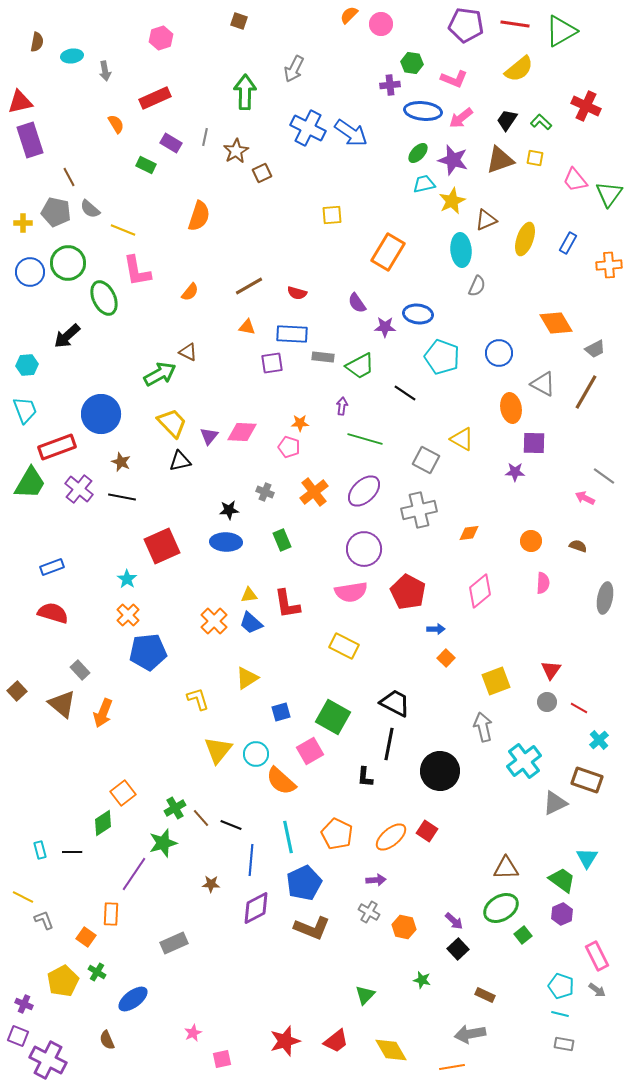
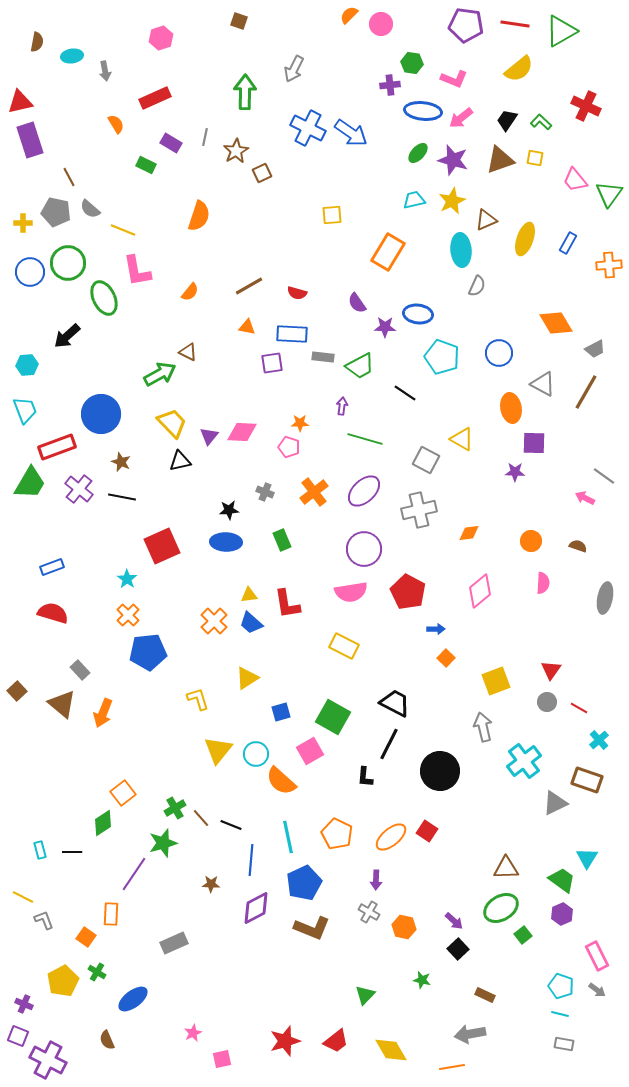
cyan trapezoid at (424, 184): moved 10 px left, 16 px down
black line at (389, 744): rotated 16 degrees clockwise
purple arrow at (376, 880): rotated 96 degrees clockwise
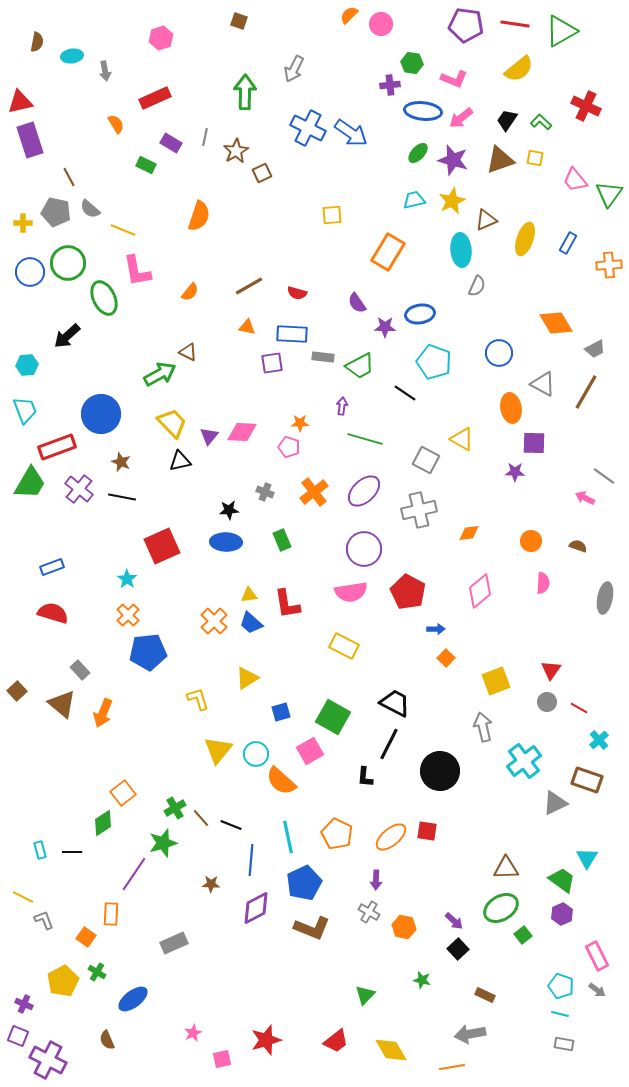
blue ellipse at (418, 314): moved 2 px right; rotated 16 degrees counterclockwise
cyan pentagon at (442, 357): moved 8 px left, 5 px down
red square at (427, 831): rotated 25 degrees counterclockwise
red star at (285, 1041): moved 19 px left, 1 px up
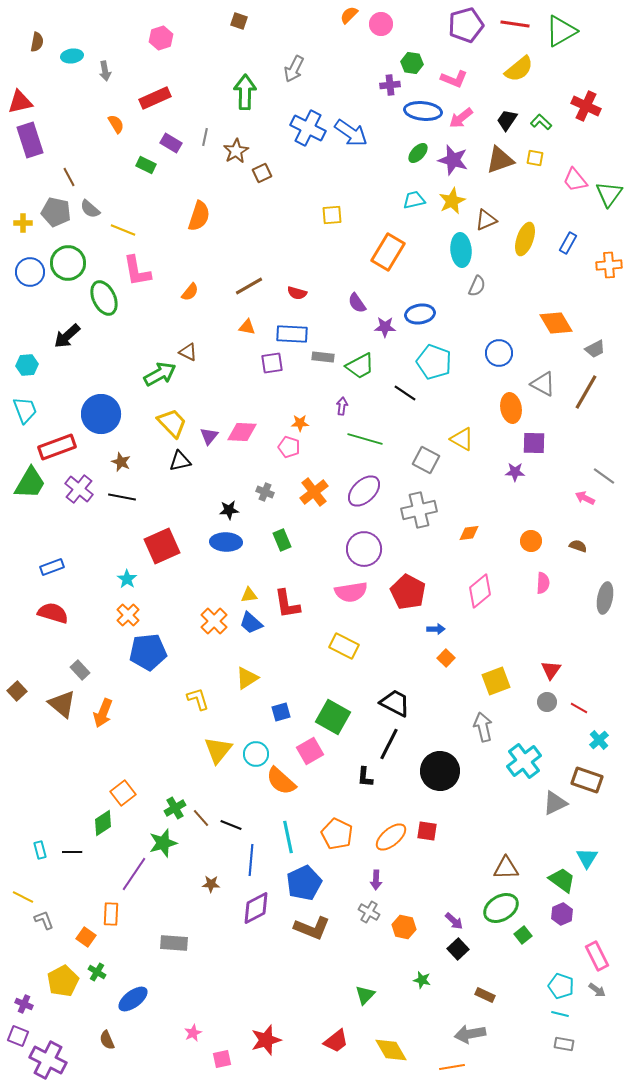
purple pentagon at (466, 25): rotated 24 degrees counterclockwise
gray rectangle at (174, 943): rotated 28 degrees clockwise
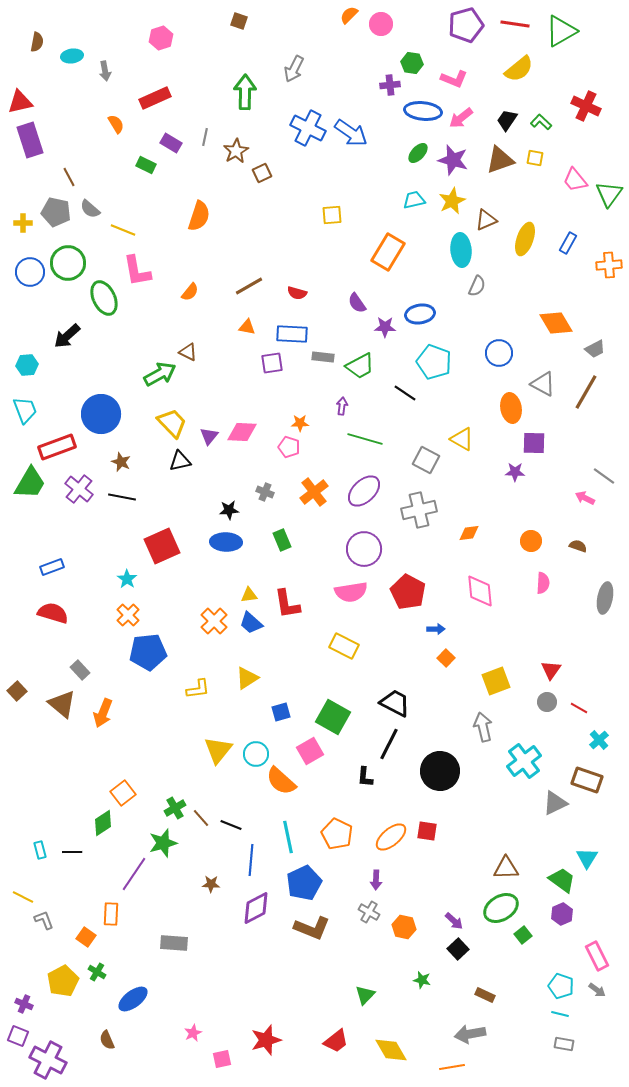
pink diamond at (480, 591): rotated 56 degrees counterclockwise
yellow L-shape at (198, 699): moved 10 px up; rotated 100 degrees clockwise
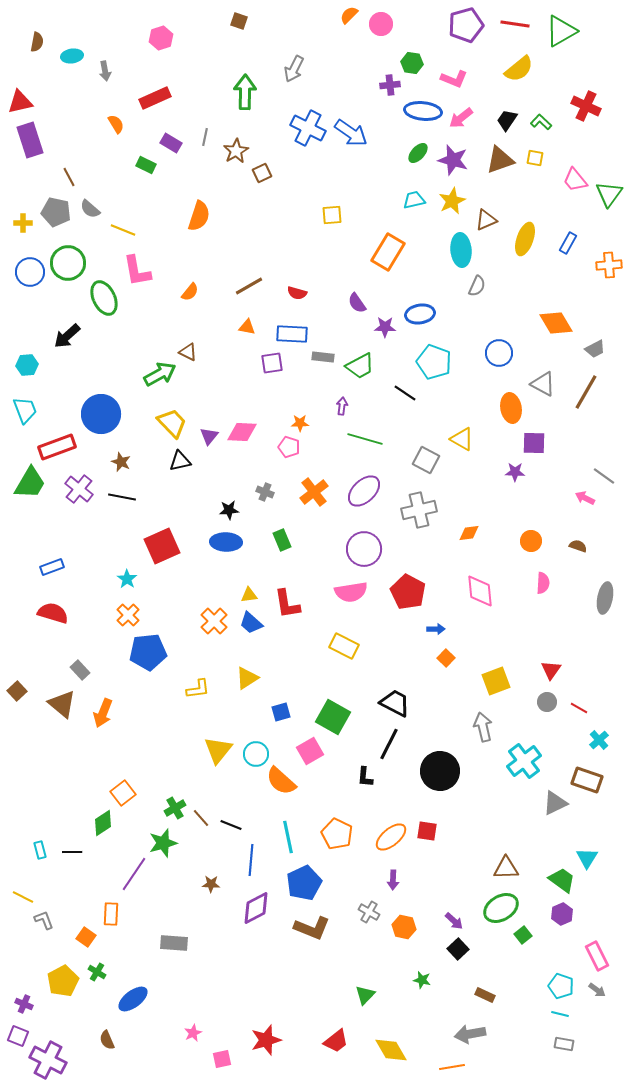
purple arrow at (376, 880): moved 17 px right
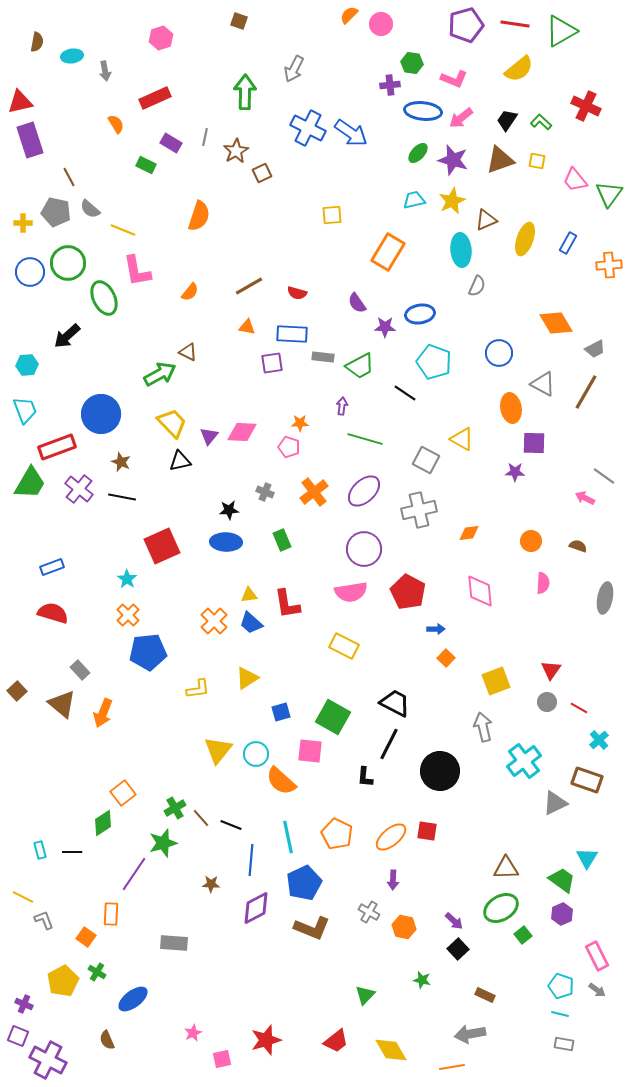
yellow square at (535, 158): moved 2 px right, 3 px down
pink square at (310, 751): rotated 36 degrees clockwise
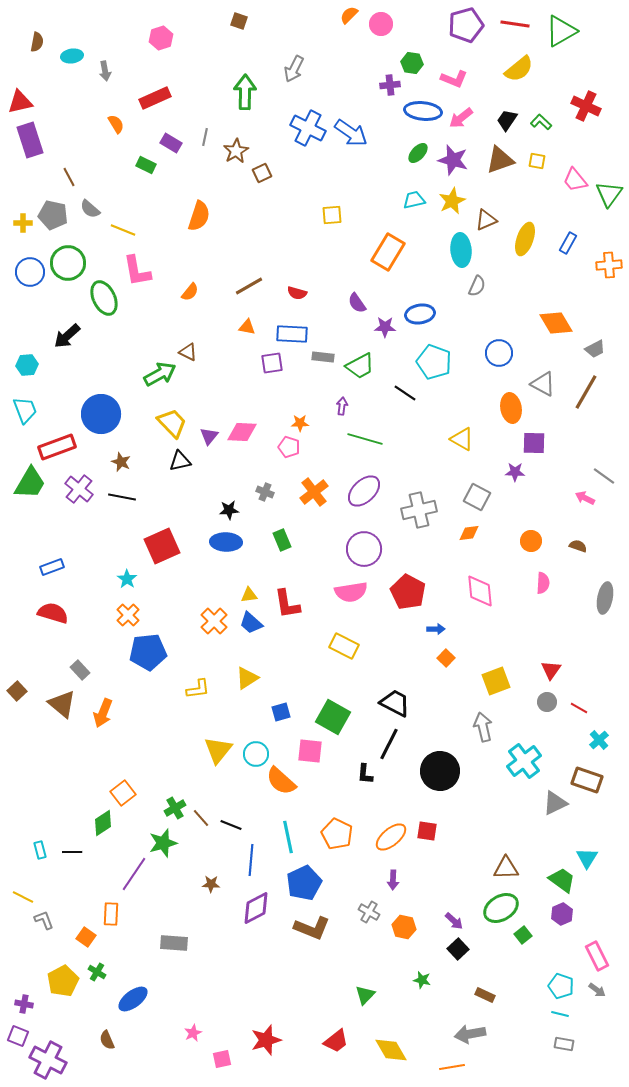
gray pentagon at (56, 212): moved 3 px left, 3 px down
gray square at (426, 460): moved 51 px right, 37 px down
black L-shape at (365, 777): moved 3 px up
purple cross at (24, 1004): rotated 12 degrees counterclockwise
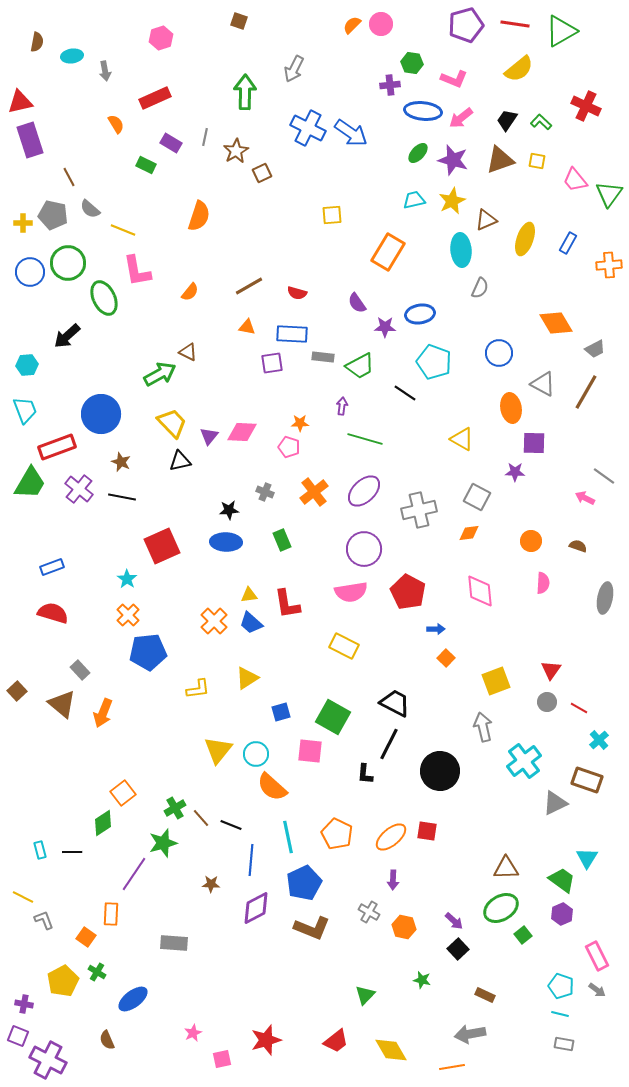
orange semicircle at (349, 15): moved 3 px right, 10 px down
gray semicircle at (477, 286): moved 3 px right, 2 px down
orange semicircle at (281, 781): moved 9 px left, 6 px down
